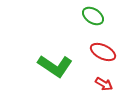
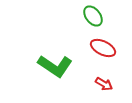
green ellipse: rotated 20 degrees clockwise
red ellipse: moved 4 px up
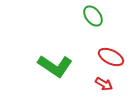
red ellipse: moved 8 px right, 9 px down
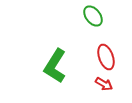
red ellipse: moved 5 px left; rotated 45 degrees clockwise
green L-shape: rotated 88 degrees clockwise
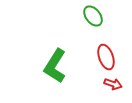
red arrow: moved 9 px right; rotated 12 degrees counterclockwise
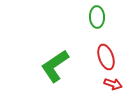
green ellipse: moved 4 px right, 1 px down; rotated 35 degrees clockwise
green L-shape: rotated 24 degrees clockwise
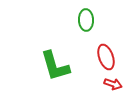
green ellipse: moved 11 px left, 3 px down
green L-shape: rotated 72 degrees counterclockwise
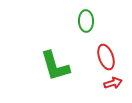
green ellipse: moved 1 px down
red arrow: moved 1 px up; rotated 36 degrees counterclockwise
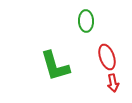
red ellipse: moved 1 px right
red arrow: rotated 96 degrees clockwise
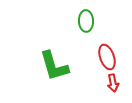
green L-shape: moved 1 px left
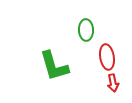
green ellipse: moved 9 px down
red ellipse: rotated 10 degrees clockwise
